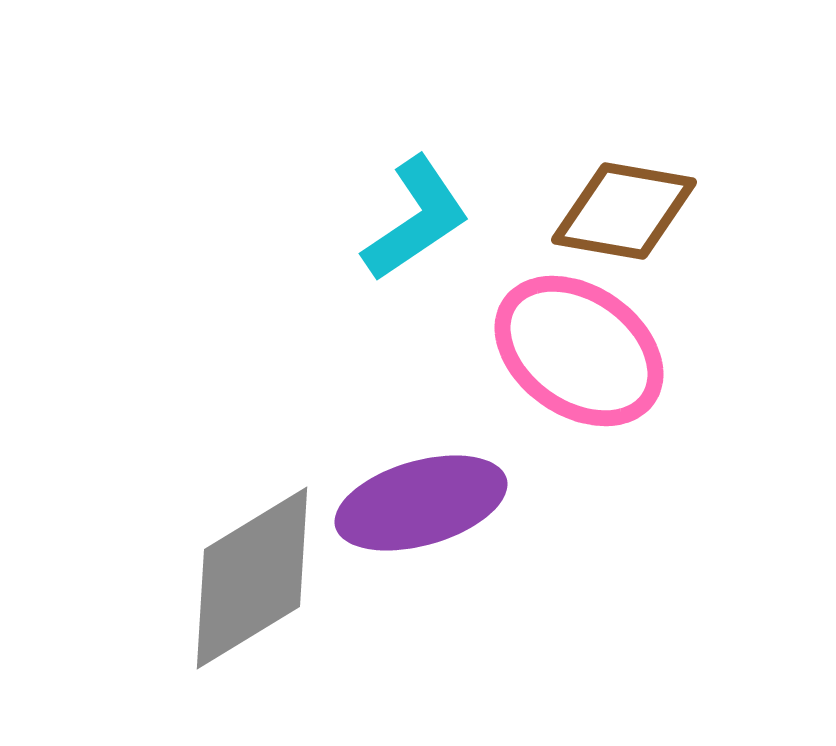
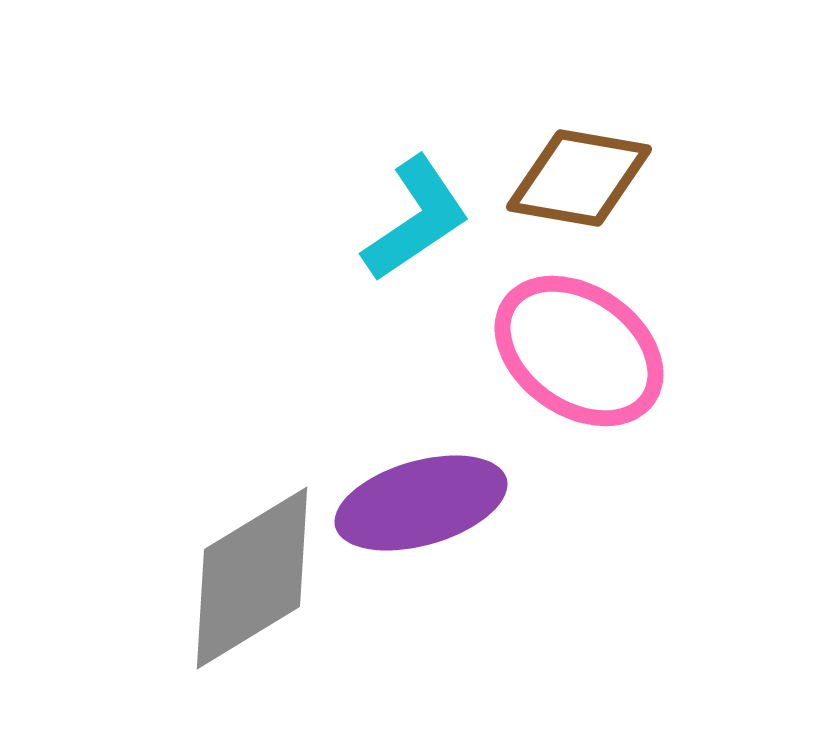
brown diamond: moved 45 px left, 33 px up
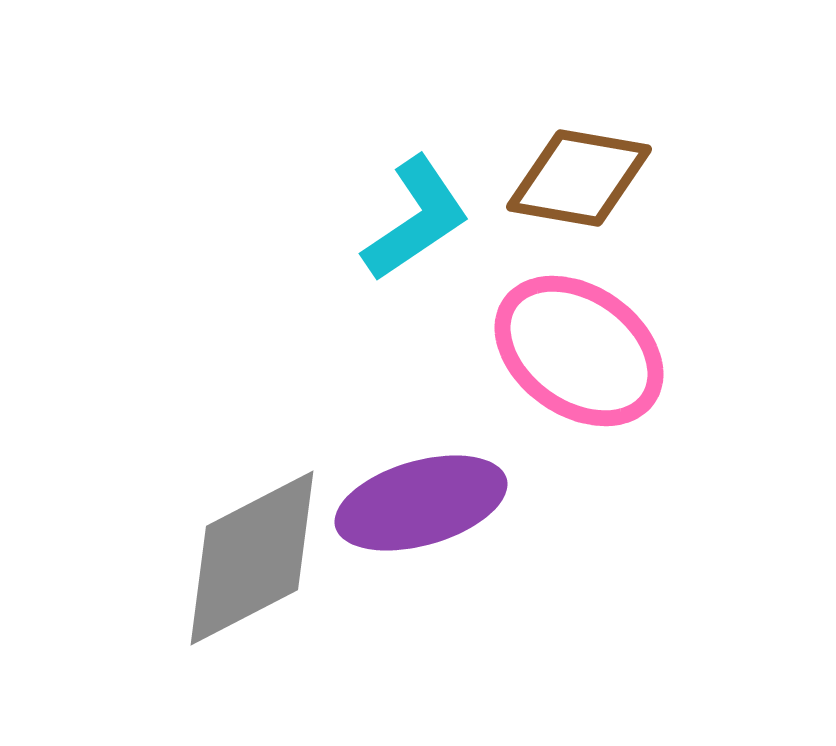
gray diamond: moved 20 px up; rotated 4 degrees clockwise
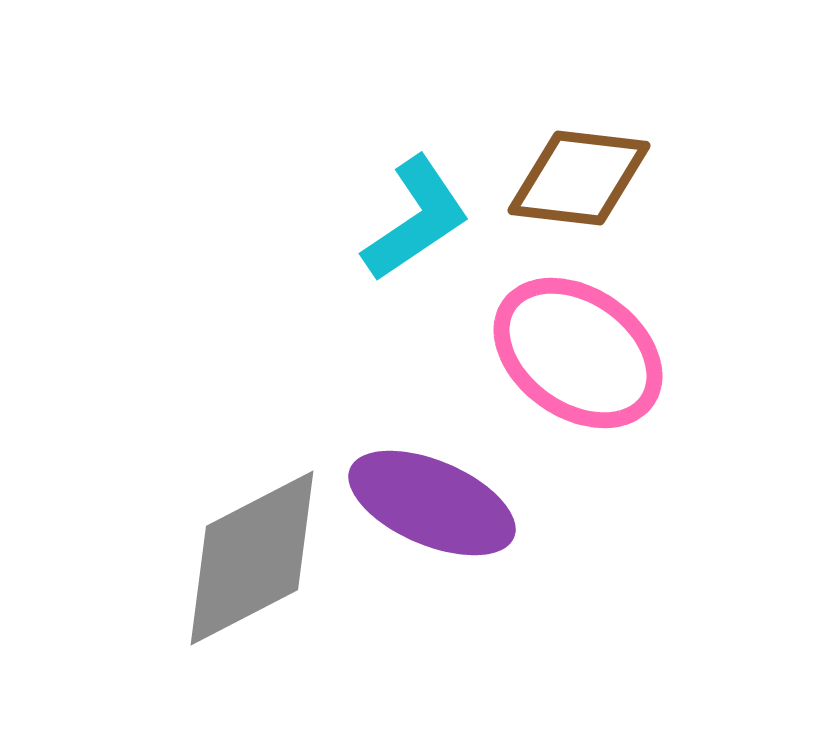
brown diamond: rotated 3 degrees counterclockwise
pink ellipse: moved 1 px left, 2 px down
purple ellipse: moved 11 px right; rotated 39 degrees clockwise
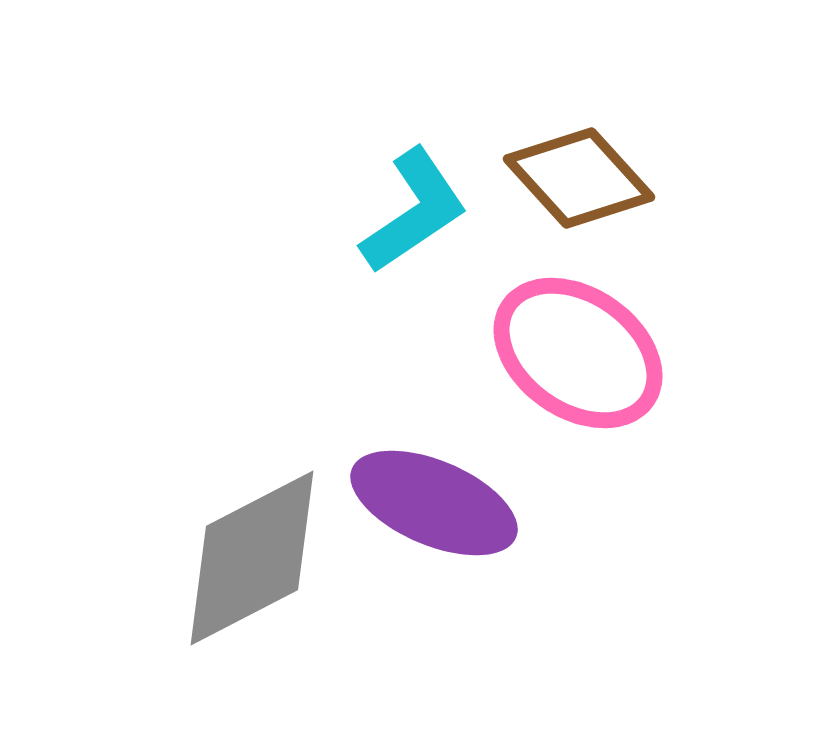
brown diamond: rotated 41 degrees clockwise
cyan L-shape: moved 2 px left, 8 px up
purple ellipse: moved 2 px right
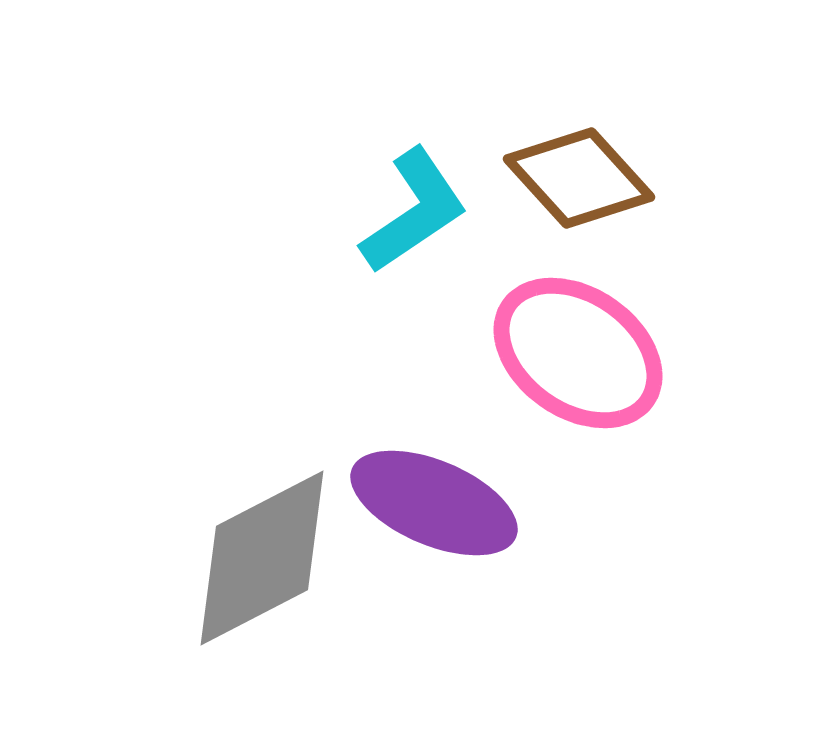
gray diamond: moved 10 px right
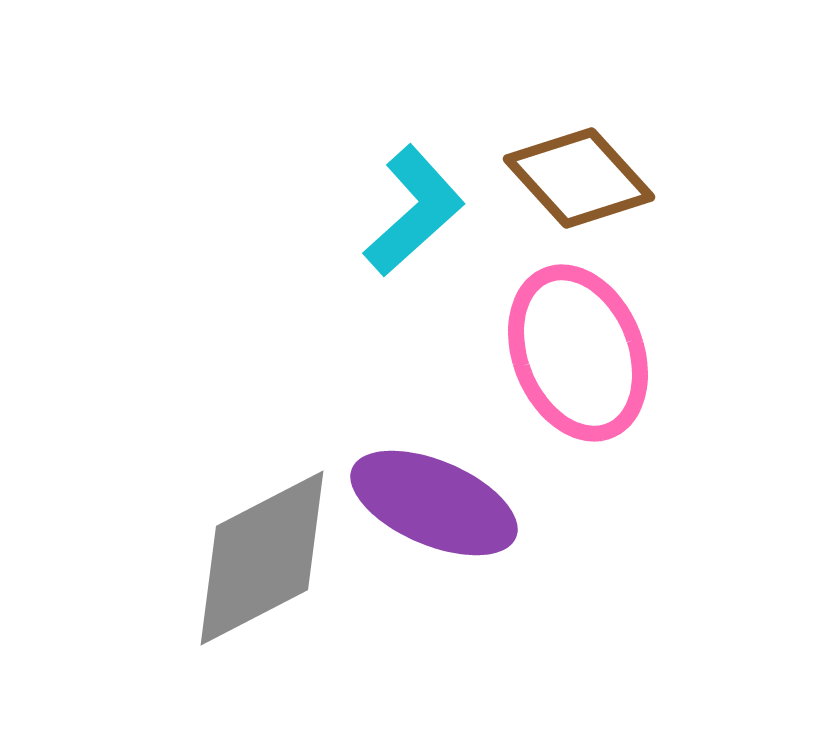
cyan L-shape: rotated 8 degrees counterclockwise
pink ellipse: rotated 33 degrees clockwise
